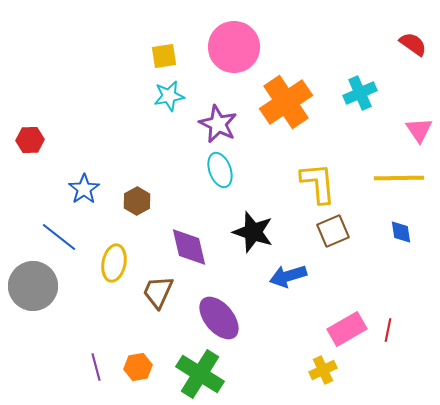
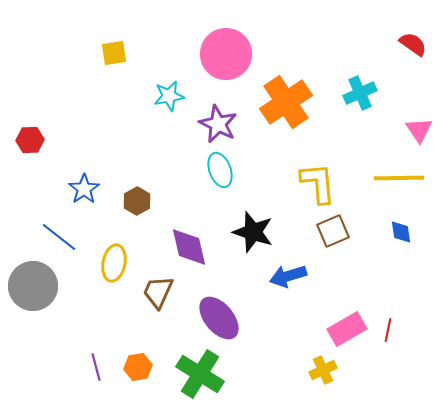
pink circle: moved 8 px left, 7 px down
yellow square: moved 50 px left, 3 px up
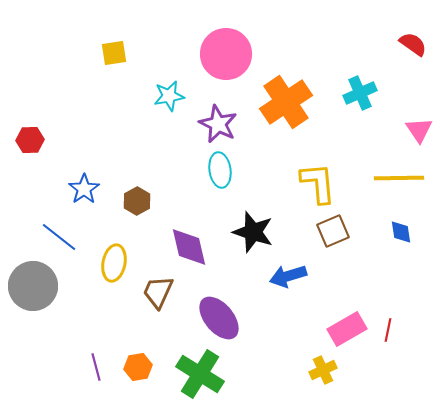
cyan ellipse: rotated 12 degrees clockwise
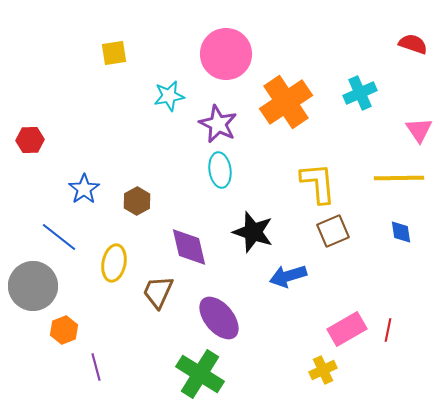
red semicircle: rotated 16 degrees counterclockwise
orange hexagon: moved 74 px left, 37 px up; rotated 12 degrees counterclockwise
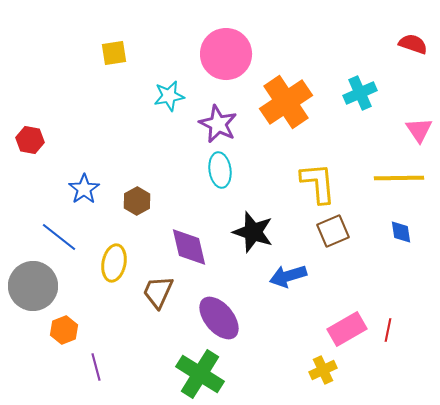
red hexagon: rotated 12 degrees clockwise
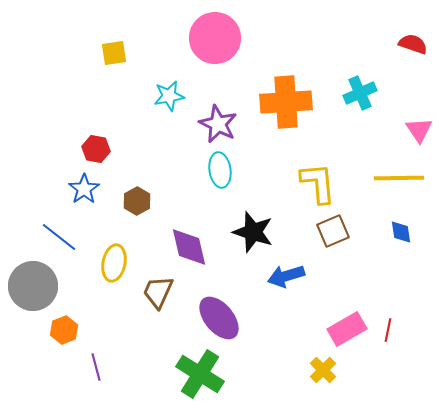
pink circle: moved 11 px left, 16 px up
orange cross: rotated 30 degrees clockwise
red hexagon: moved 66 px right, 9 px down
blue arrow: moved 2 px left
yellow cross: rotated 20 degrees counterclockwise
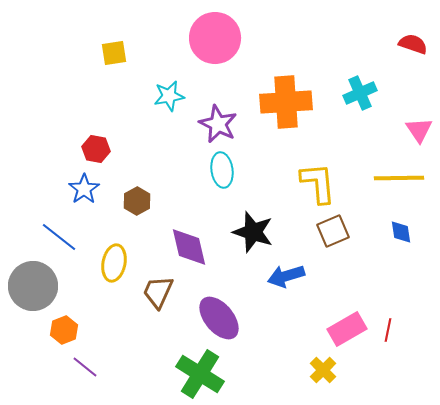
cyan ellipse: moved 2 px right
purple line: moved 11 px left; rotated 36 degrees counterclockwise
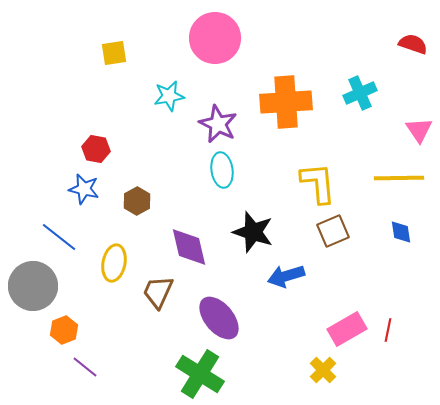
blue star: rotated 24 degrees counterclockwise
